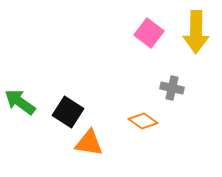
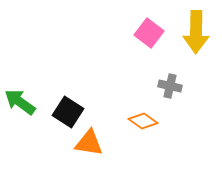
gray cross: moved 2 px left, 2 px up
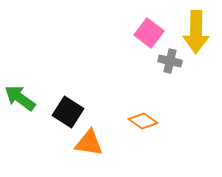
gray cross: moved 25 px up
green arrow: moved 4 px up
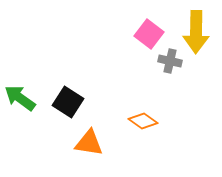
pink square: moved 1 px down
black square: moved 10 px up
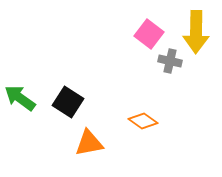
orange triangle: rotated 20 degrees counterclockwise
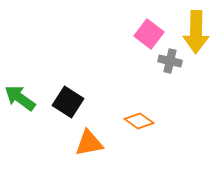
orange diamond: moved 4 px left
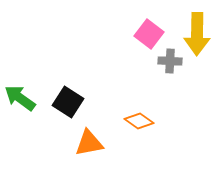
yellow arrow: moved 1 px right, 2 px down
gray cross: rotated 10 degrees counterclockwise
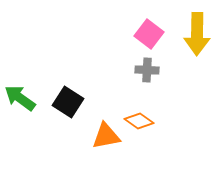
gray cross: moved 23 px left, 9 px down
orange triangle: moved 17 px right, 7 px up
